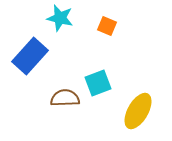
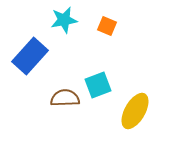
cyan star: moved 4 px right, 2 px down; rotated 24 degrees counterclockwise
cyan square: moved 2 px down
yellow ellipse: moved 3 px left
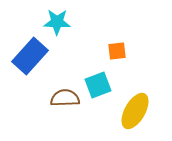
cyan star: moved 7 px left, 2 px down; rotated 12 degrees clockwise
orange square: moved 10 px right, 25 px down; rotated 30 degrees counterclockwise
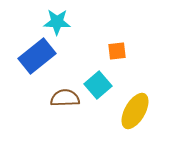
blue rectangle: moved 7 px right; rotated 9 degrees clockwise
cyan square: rotated 20 degrees counterclockwise
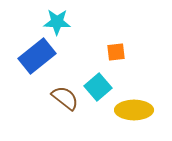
orange square: moved 1 px left, 1 px down
cyan square: moved 2 px down
brown semicircle: rotated 40 degrees clockwise
yellow ellipse: moved 1 px left, 1 px up; rotated 60 degrees clockwise
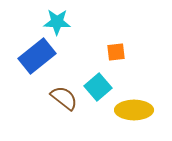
brown semicircle: moved 1 px left
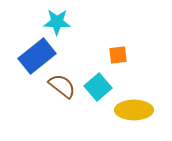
orange square: moved 2 px right, 3 px down
brown semicircle: moved 2 px left, 12 px up
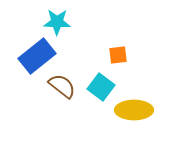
cyan square: moved 3 px right; rotated 12 degrees counterclockwise
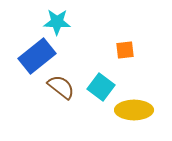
orange square: moved 7 px right, 5 px up
brown semicircle: moved 1 px left, 1 px down
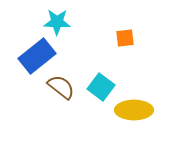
orange square: moved 12 px up
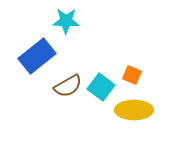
cyan star: moved 9 px right, 1 px up
orange square: moved 7 px right, 37 px down; rotated 30 degrees clockwise
brown semicircle: moved 7 px right, 1 px up; rotated 112 degrees clockwise
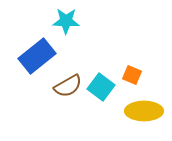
yellow ellipse: moved 10 px right, 1 px down
